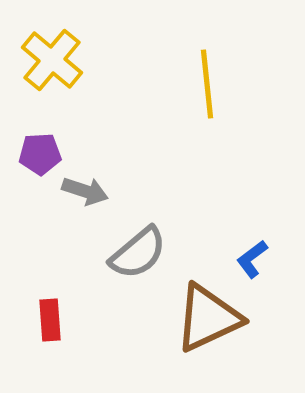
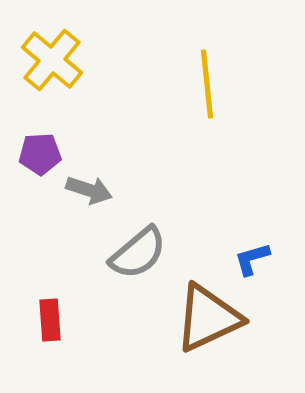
gray arrow: moved 4 px right, 1 px up
blue L-shape: rotated 21 degrees clockwise
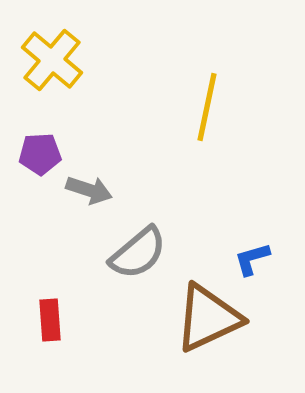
yellow line: moved 23 px down; rotated 18 degrees clockwise
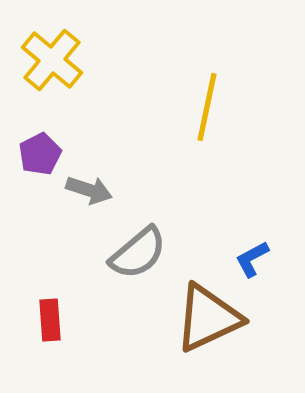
purple pentagon: rotated 24 degrees counterclockwise
blue L-shape: rotated 12 degrees counterclockwise
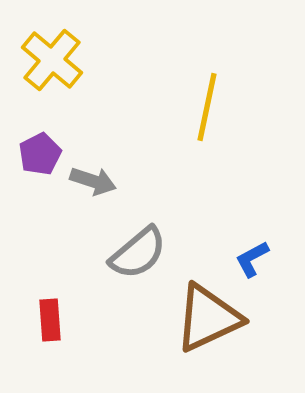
gray arrow: moved 4 px right, 9 px up
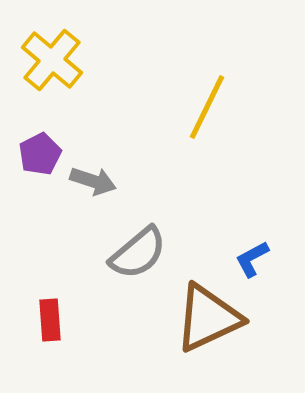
yellow line: rotated 14 degrees clockwise
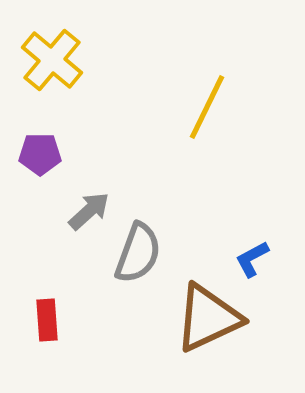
purple pentagon: rotated 27 degrees clockwise
gray arrow: moved 4 px left, 30 px down; rotated 60 degrees counterclockwise
gray semicircle: rotated 30 degrees counterclockwise
red rectangle: moved 3 px left
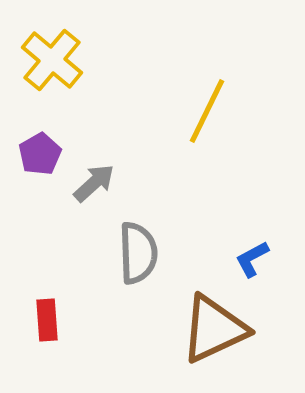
yellow line: moved 4 px down
purple pentagon: rotated 30 degrees counterclockwise
gray arrow: moved 5 px right, 28 px up
gray semicircle: rotated 22 degrees counterclockwise
brown triangle: moved 6 px right, 11 px down
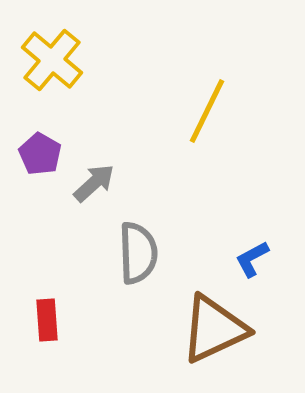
purple pentagon: rotated 12 degrees counterclockwise
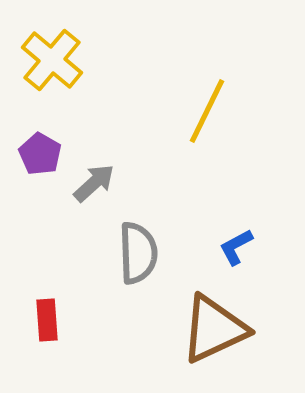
blue L-shape: moved 16 px left, 12 px up
